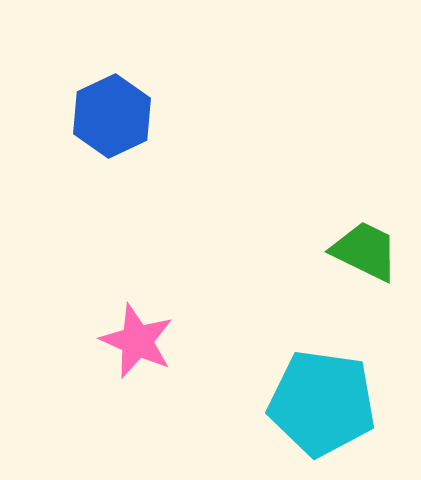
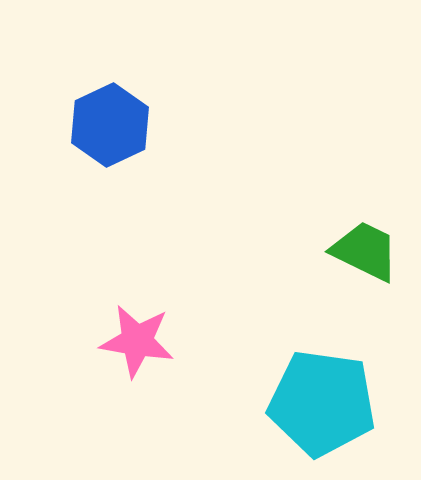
blue hexagon: moved 2 px left, 9 px down
pink star: rotated 14 degrees counterclockwise
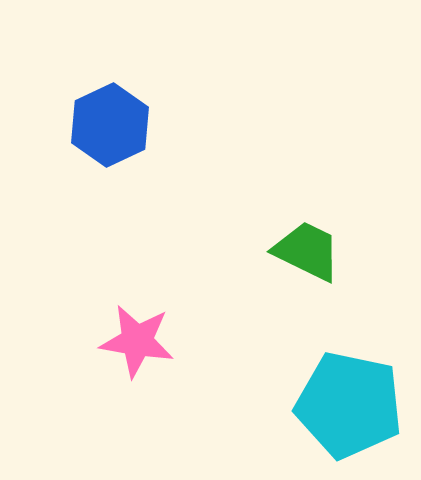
green trapezoid: moved 58 px left
cyan pentagon: moved 27 px right, 2 px down; rotated 4 degrees clockwise
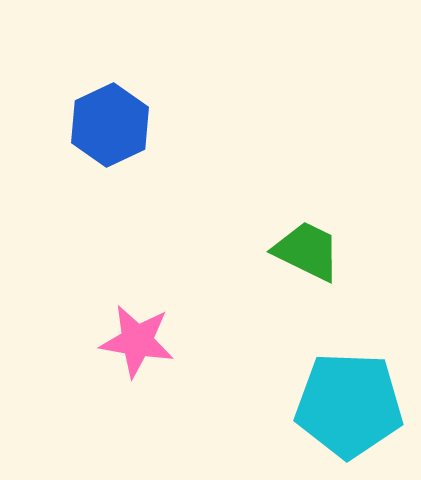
cyan pentagon: rotated 10 degrees counterclockwise
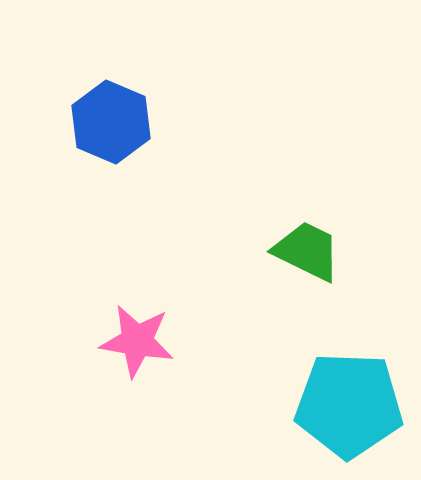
blue hexagon: moved 1 px right, 3 px up; rotated 12 degrees counterclockwise
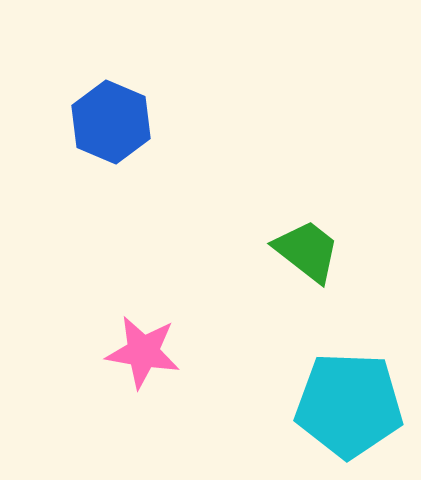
green trapezoid: rotated 12 degrees clockwise
pink star: moved 6 px right, 11 px down
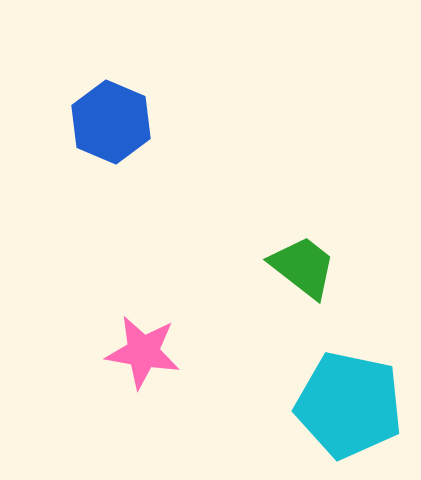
green trapezoid: moved 4 px left, 16 px down
cyan pentagon: rotated 10 degrees clockwise
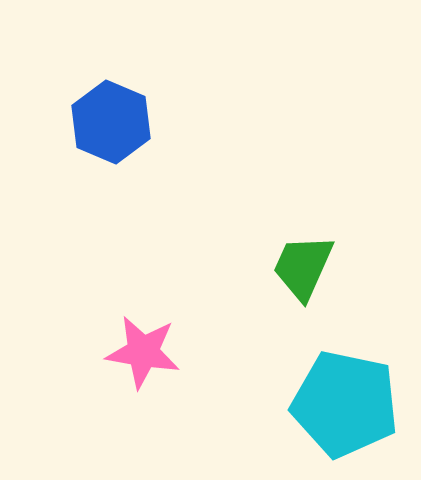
green trapezoid: rotated 104 degrees counterclockwise
cyan pentagon: moved 4 px left, 1 px up
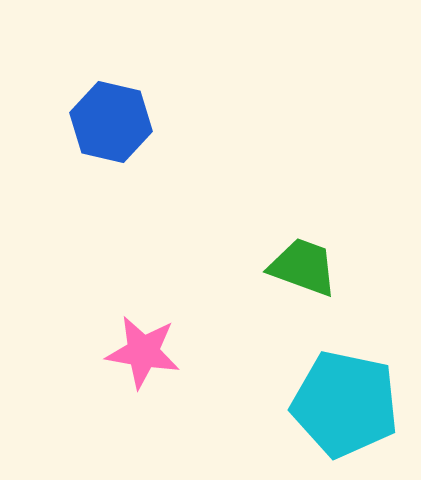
blue hexagon: rotated 10 degrees counterclockwise
green trapezoid: rotated 86 degrees clockwise
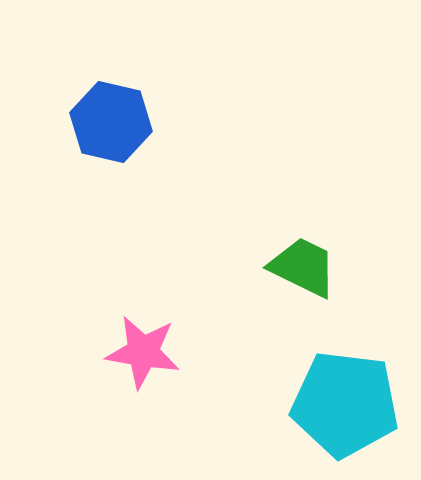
green trapezoid: rotated 6 degrees clockwise
cyan pentagon: rotated 5 degrees counterclockwise
